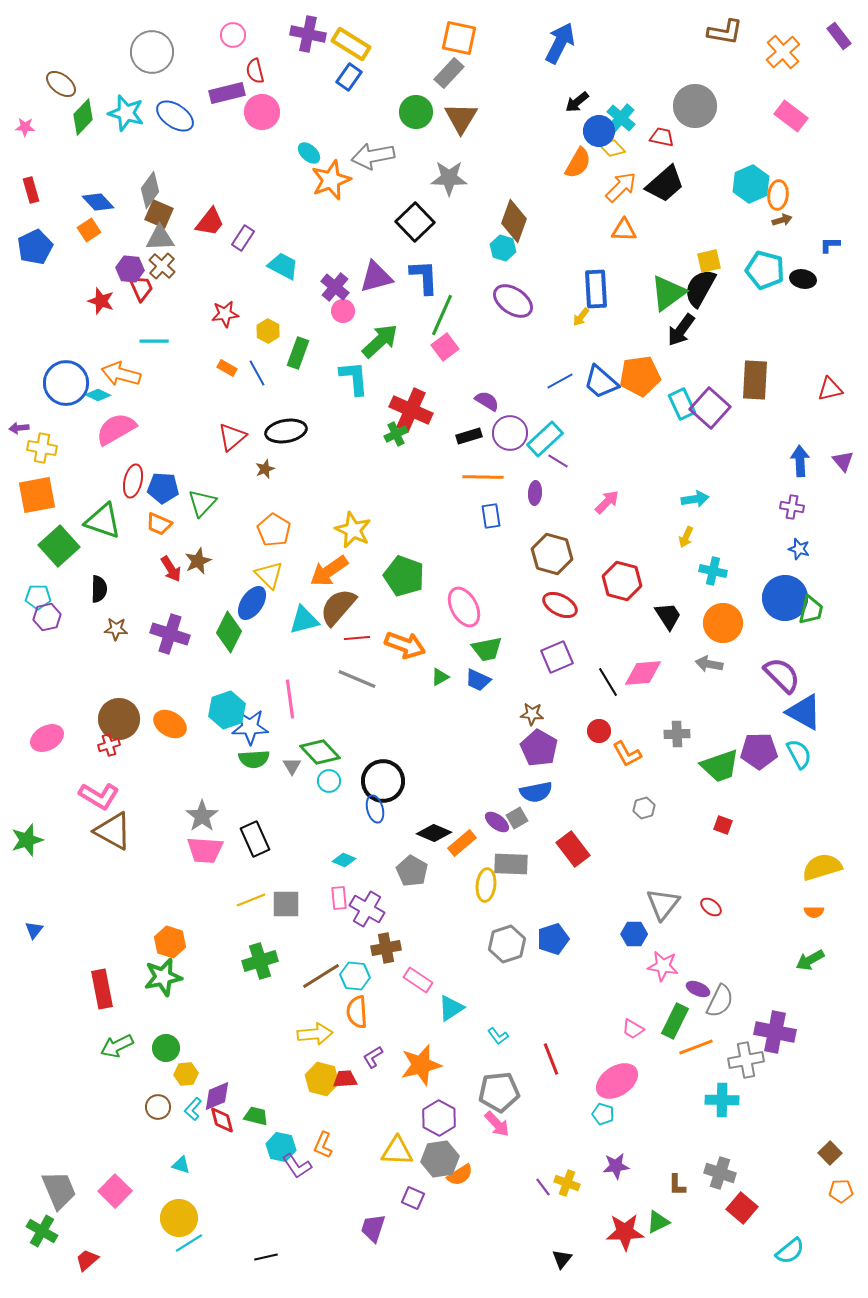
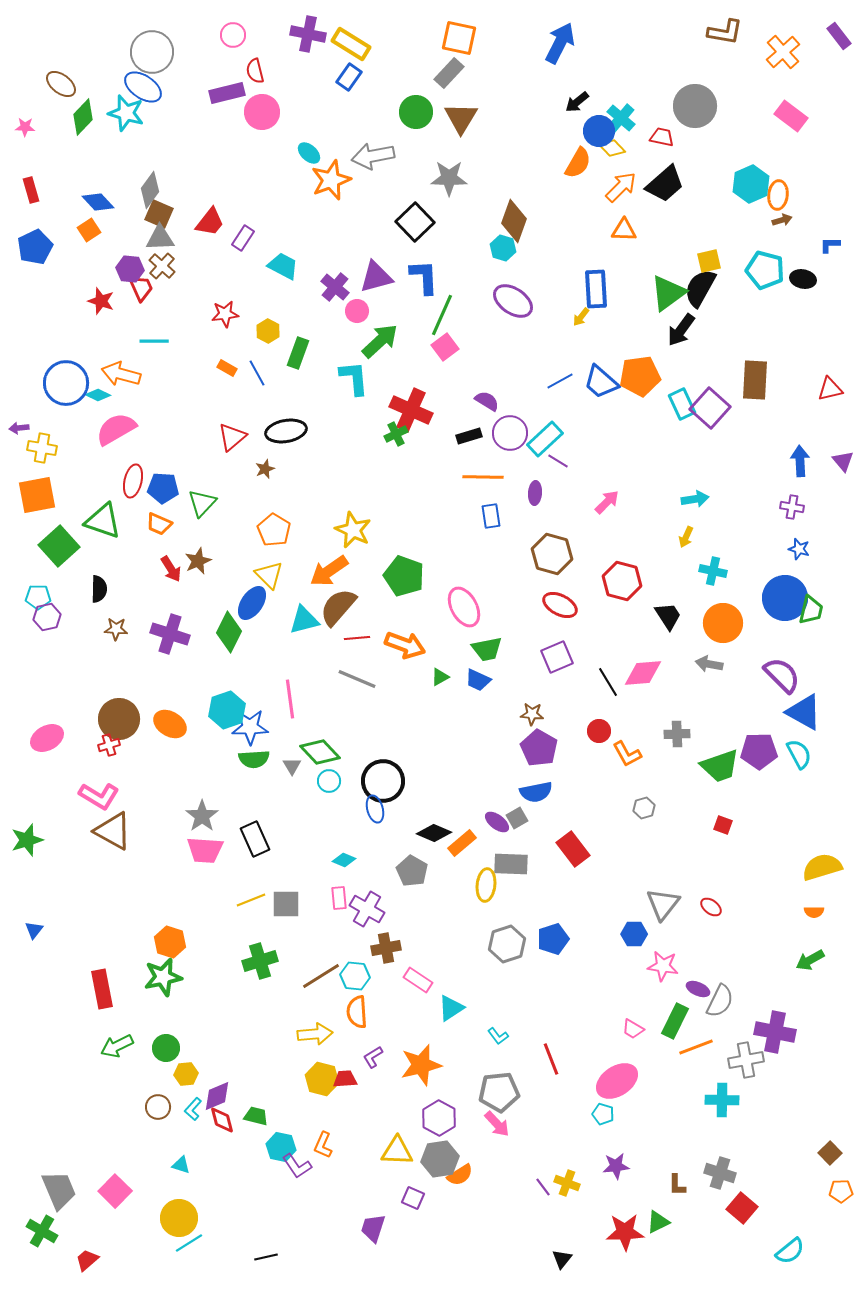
blue ellipse at (175, 116): moved 32 px left, 29 px up
pink circle at (343, 311): moved 14 px right
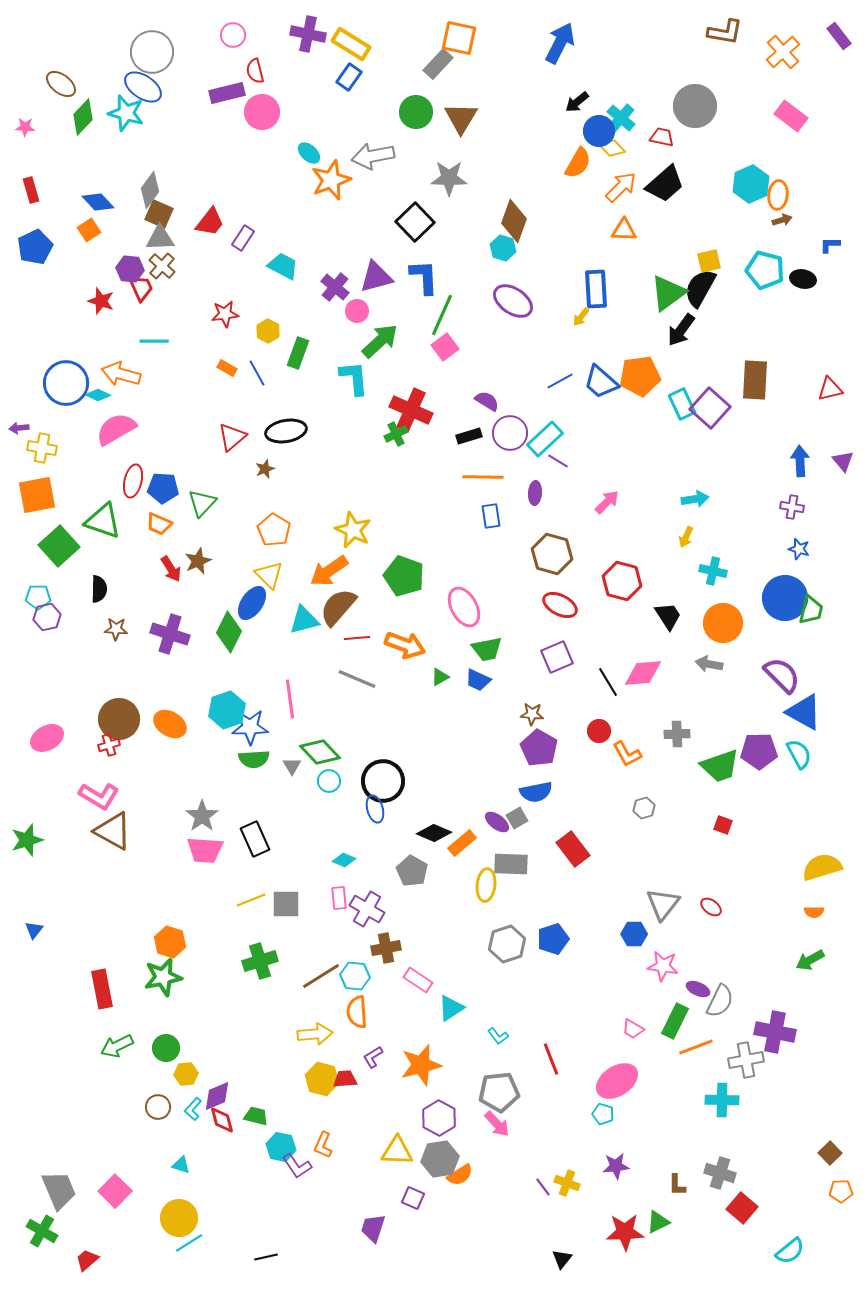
gray rectangle at (449, 73): moved 11 px left, 9 px up
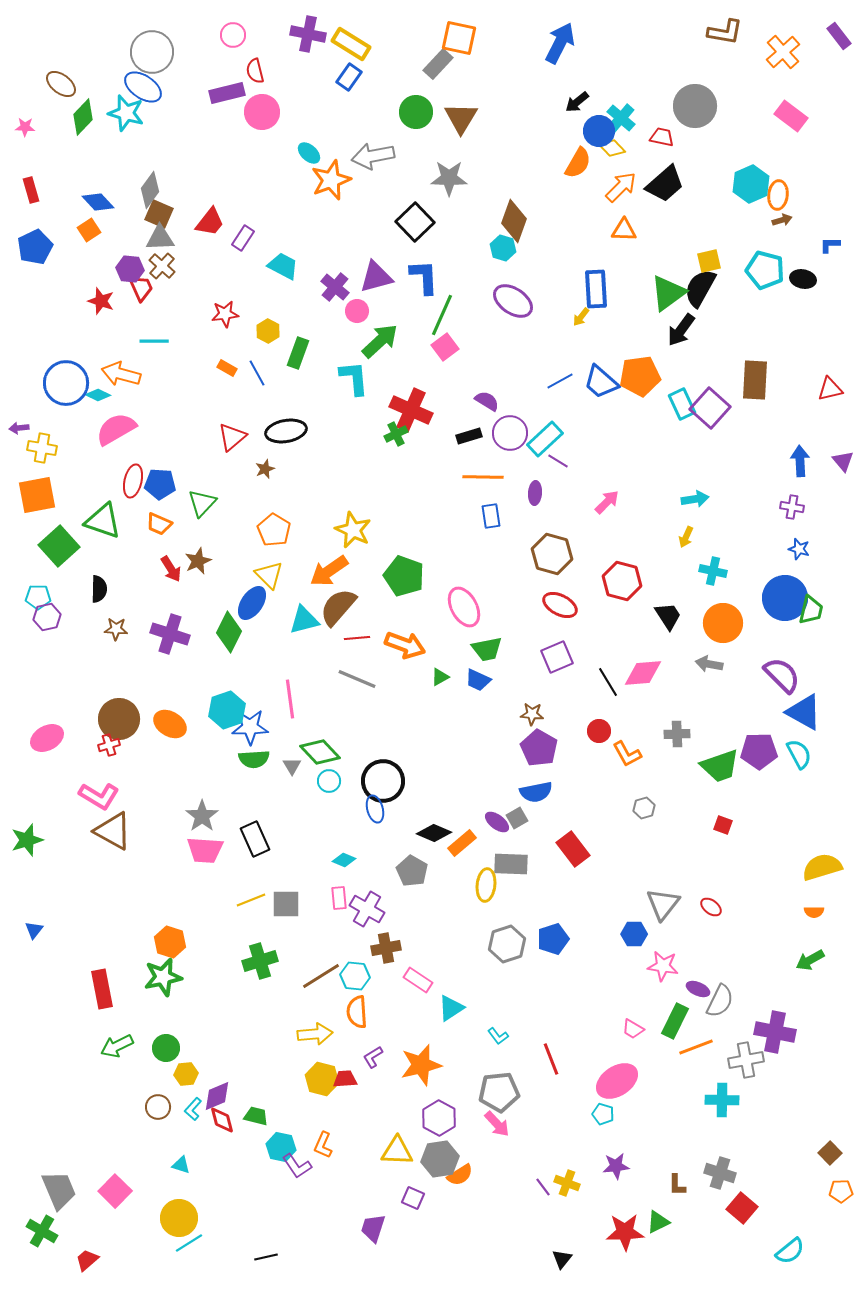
blue pentagon at (163, 488): moved 3 px left, 4 px up
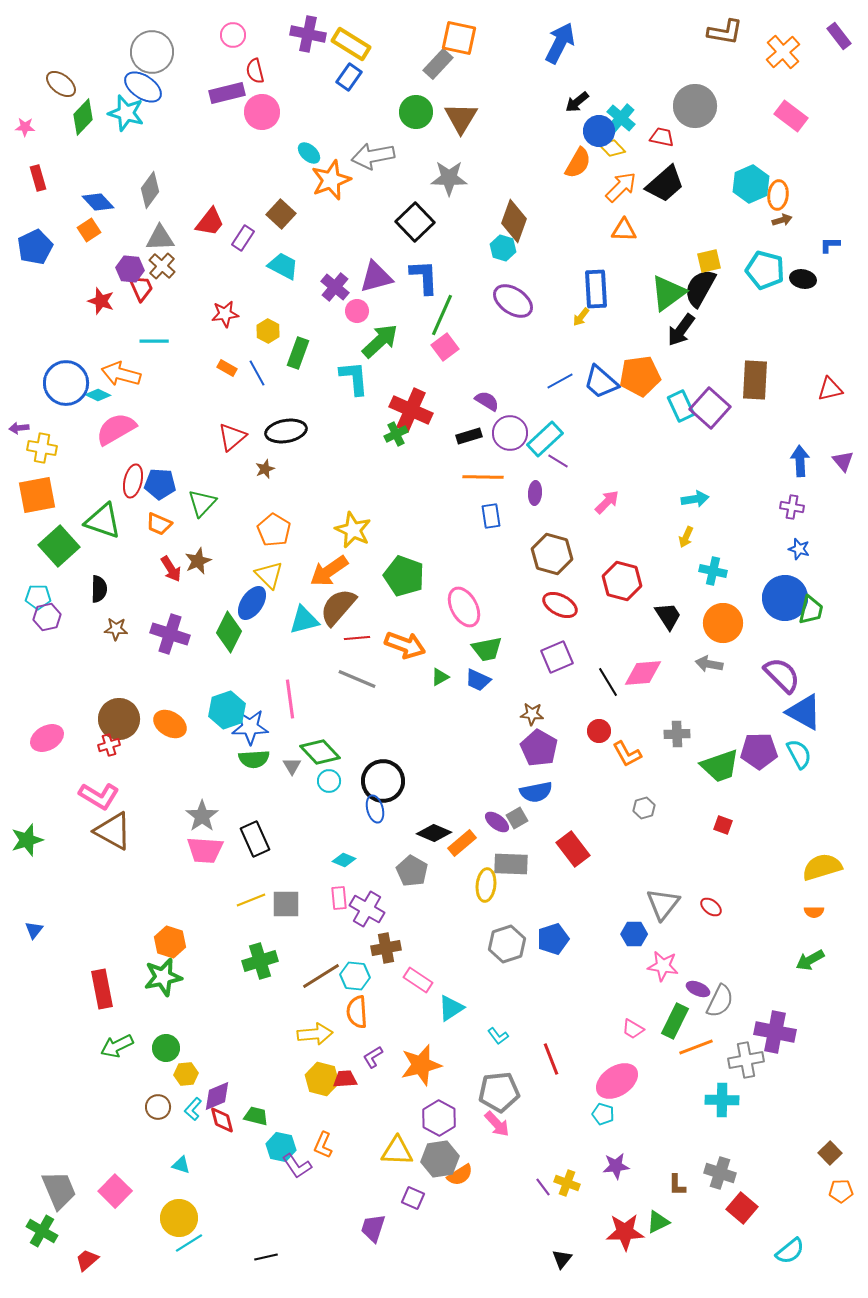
red rectangle at (31, 190): moved 7 px right, 12 px up
brown square at (159, 214): moved 122 px right; rotated 20 degrees clockwise
cyan rectangle at (682, 404): moved 1 px left, 2 px down
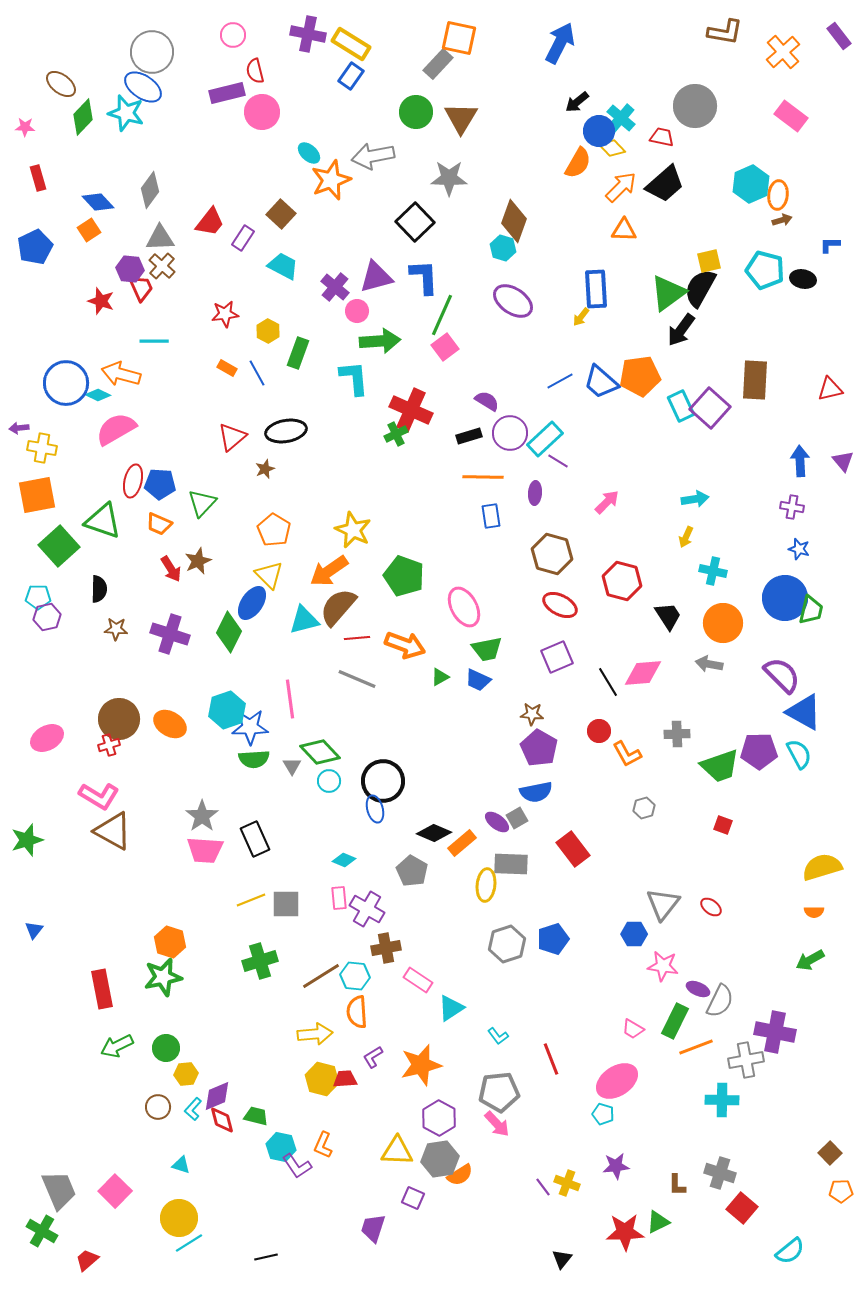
blue rectangle at (349, 77): moved 2 px right, 1 px up
green arrow at (380, 341): rotated 39 degrees clockwise
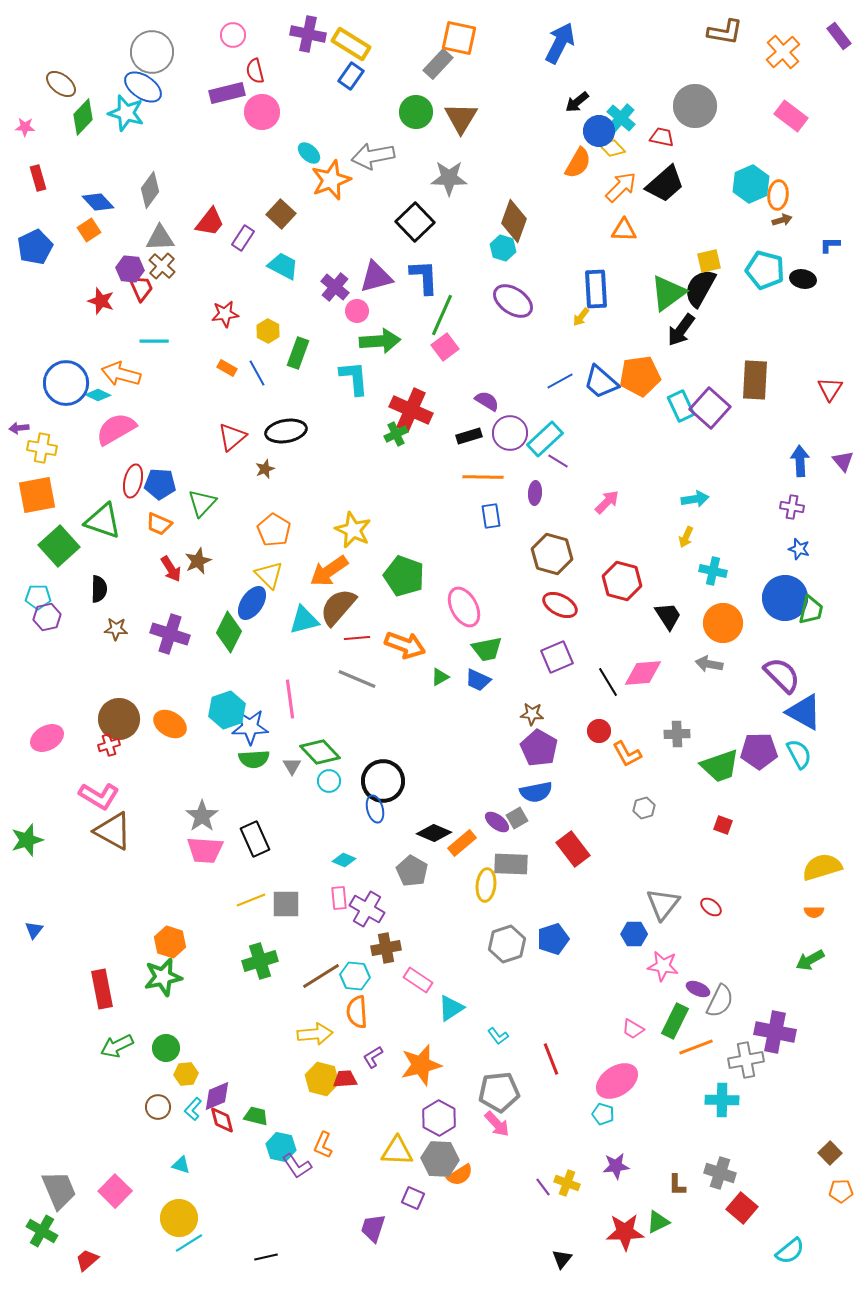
red triangle at (830, 389): rotated 44 degrees counterclockwise
gray hexagon at (440, 1159): rotated 12 degrees clockwise
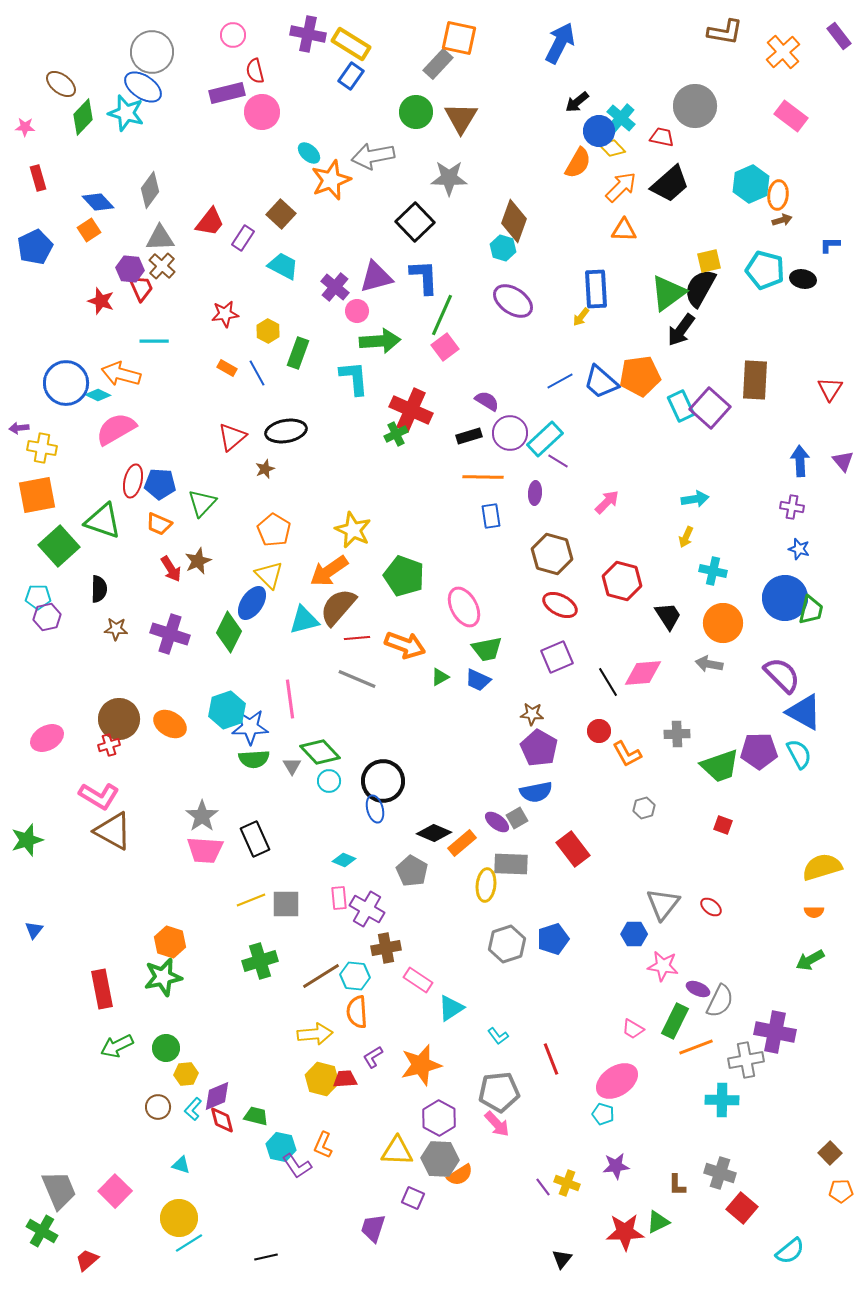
black trapezoid at (665, 184): moved 5 px right
